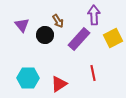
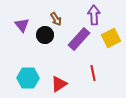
brown arrow: moved 2 px left, 2 px up
yellow square: moved 2 px left
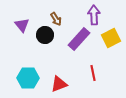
red triangle: rotated 12 degrees clockwise
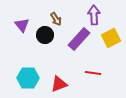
red line: rotated 70 degrees counterclockwise
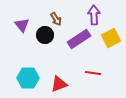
purple rectangle: rotated 15 degrees clockwise
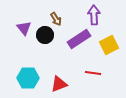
purple triangle: moved 2 px right, 3 px down
yellow square: moved 2 px left, 7 px down
